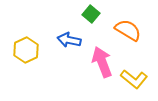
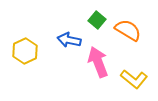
green square: moved 6 px right, 6 px down
yellow hexagon: moved 1 px left, 1 px down
pink arrow: moved 4 px left
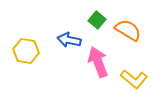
yellow hexagon: moved 1 px right; rotated 25 degrees counterclockwise
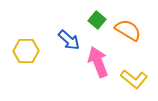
blue arrow: rotated 150 degrees counterclockwise
yellow hexagon: rotated 10 degrees counterclockwise
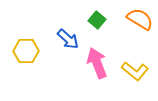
orange semicircle: moved 12 px right, 11 px up
blue arrow: moved 1 px left, 1 px up
pink arrow: moved 1 px left, 1 px down
yellow L-shape: moved 1 px right, 8 px up
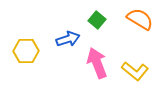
blue arrow: rotated 60 degrees counterclockwise
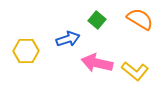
pink arrow: rotated 56 degrees counterclockwise
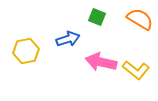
green square: moved 3 px up; rotated 18 degrees counterclockwise
yellow hexagon: rotated 10 degrees counterclockwise
pink arrow: moved 4 px right, 1 px up
yellow L-shape: moved 1 px right, 1 px up
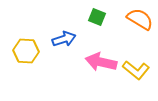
blue arrow: moved 4 px left
yellow hexagon: rotated 15 degrees clockwise
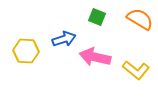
pink arrow: moved 6 px left, 5 px up
